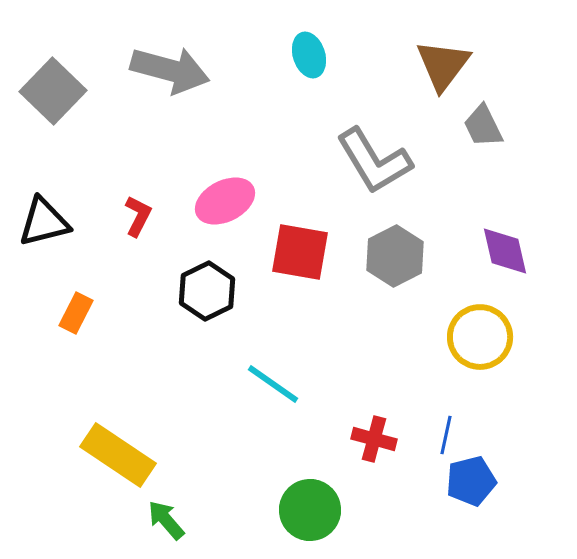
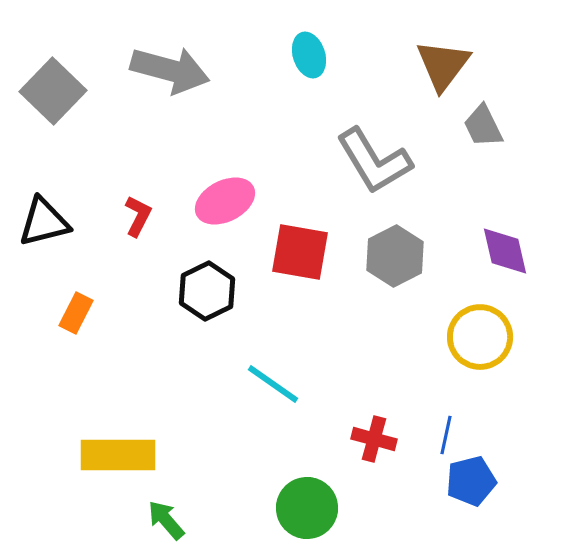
yellow rectangle: rotated 34 degrees counterclockwise
green circle: moved 3 px left, 2 px up
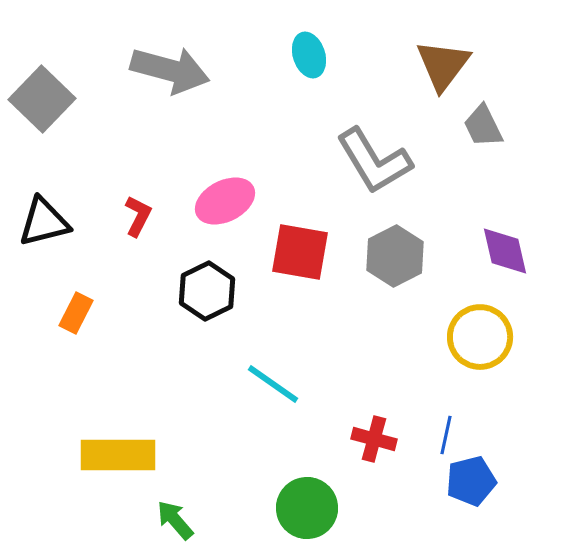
gray square: moved 11 px left, 8 px down
green arrow: moved 9 px right
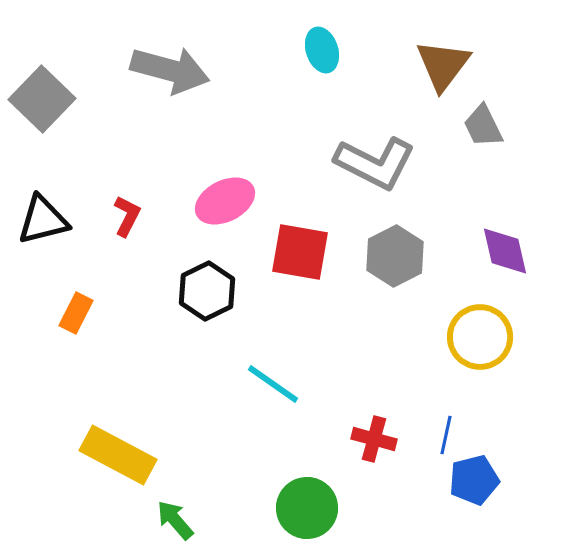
cyan ellipse: moved 13 px right, 5 px up
gray L-shape: moved 1 px right, 2 px down; rotated 32 degrees counterclockwise
red L-shape: moved 11 px left
black triangle: moved 1 px left, 2 px up
yellow rectangle: rotated 28 degrees clockwise
blue pentagon: moved 3 px right, 1 px up
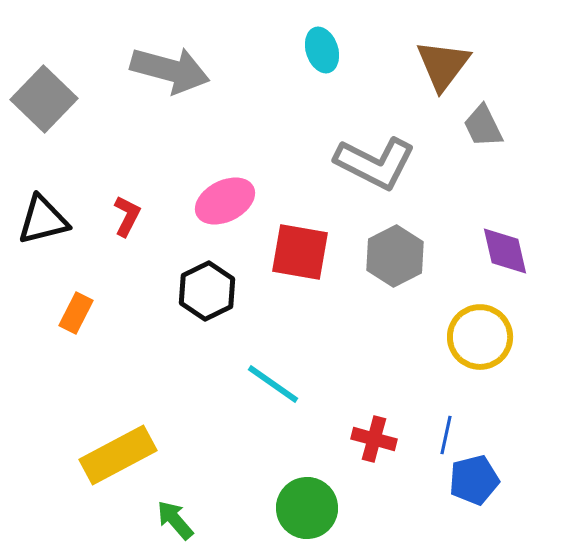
gray square: moved 2 px right
yellow rectangle: rotated 56 degrees counterclockwise
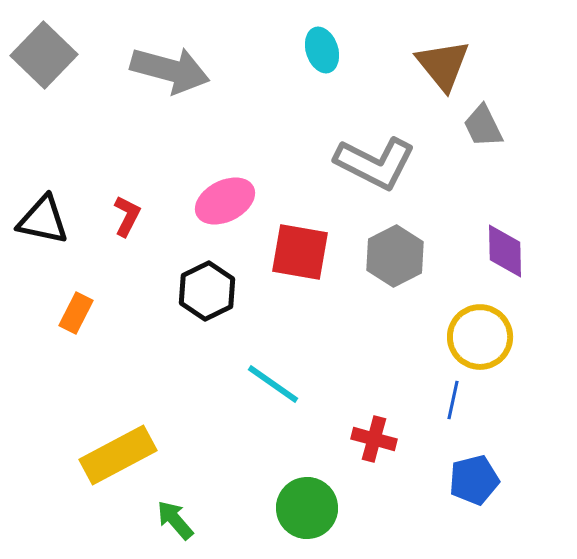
brown triangle: rotated 16 degrees counterclockwise
gray square: moved 44 px up
black triangle: rotated 26 degrees clockwise
purple diamond: rotated 12 degrees clockwise
blue line: moved 7 px right, 35 px up
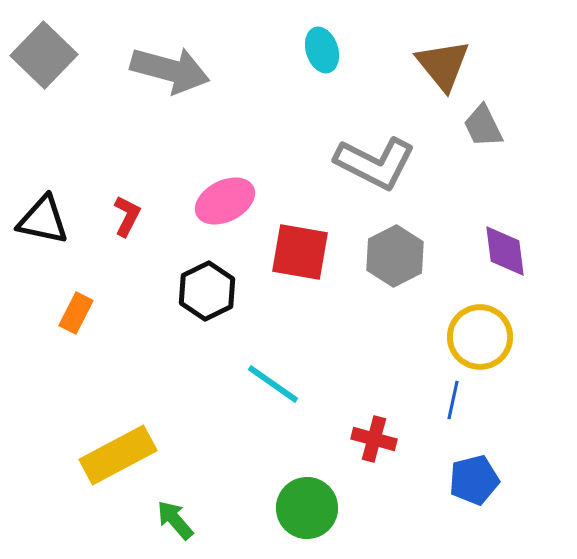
purple diamond: rotated 6 degrees counterclockwise
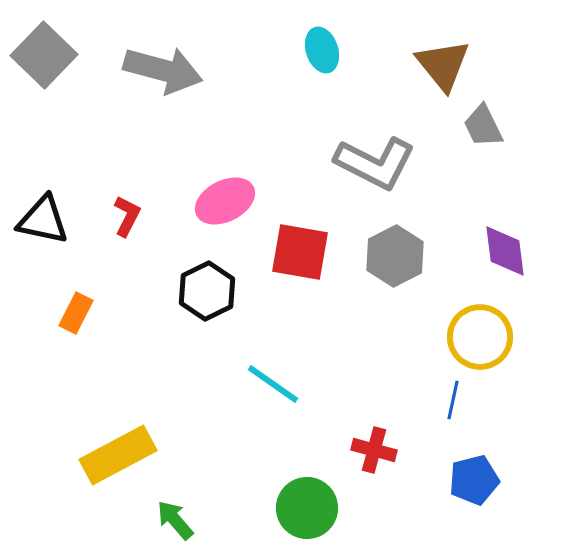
gray arrow: moved 7 px left
red cross: moved 11 px down
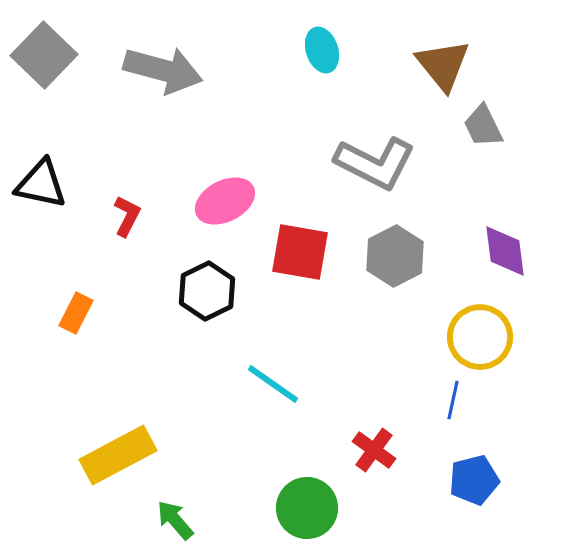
black triangle: moved 2 px left, 36 px up
red cross: rotated 21 degrees clockwise
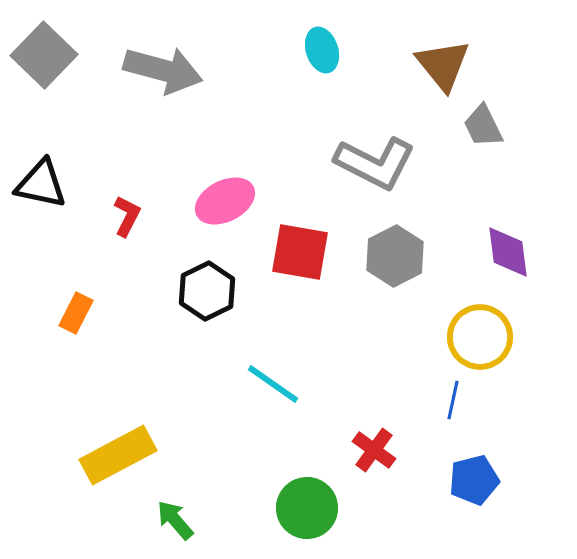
purple diamond: moved 3 px right, 1 px down
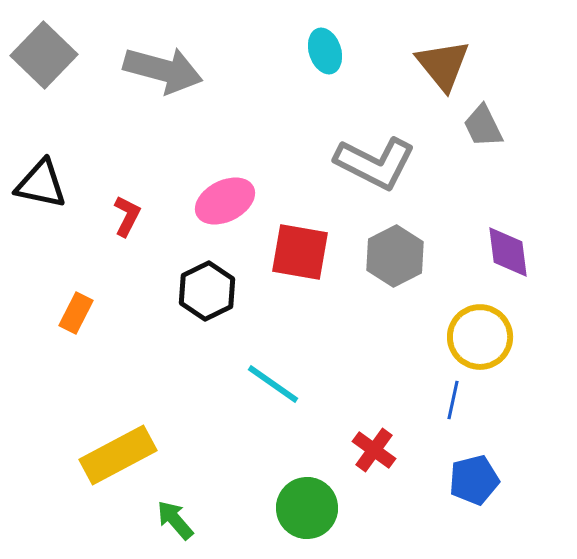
cyan ellipse: moved 3 px right, 1 px down
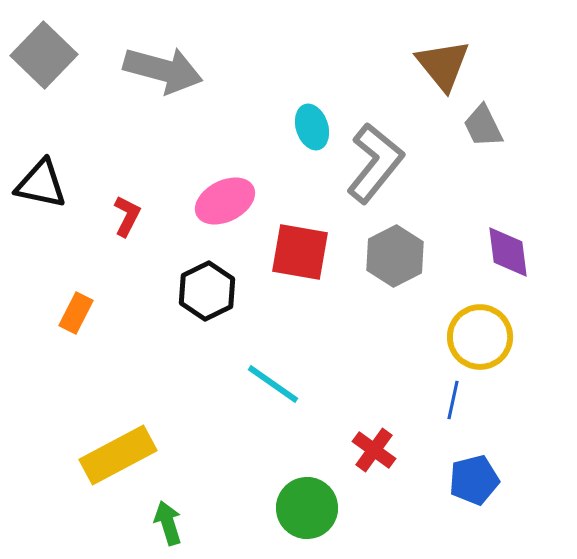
cyan ellipse: moved 13 px left, 76 px down
gray L-shape: rotated 78 degrees counterclockwise
green arrow: moved 7 px left, 3 px down; rotated 24 degrees clockwise
